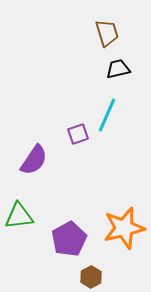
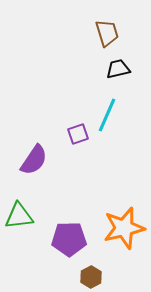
purple pentagon: rotated 28 degrees clockwise
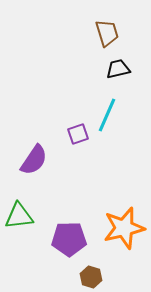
brown hexagon: rotated 15 degrees counterclockwise
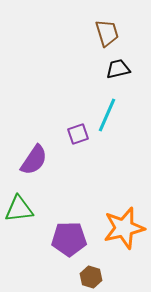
green triangle: moved 7 px up
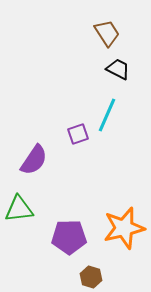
brown trapezoid: rotated 16 degrees counterclockwise
black trapezoid: rotated 40 degrees clockwise
purple pentagon: moved 2 px up
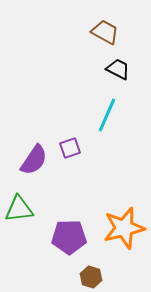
brown trapezoid: moved 2 px left, 1 px up; rotated 28 degrees counterclockwise
purple square: moved 8 px left, 14 px down
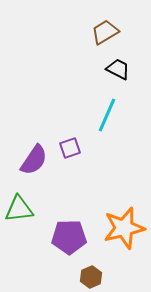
brown trapezoid: rotated 60 degrees counterclockwise
brown hexagon: rotated 20 degrees clockwise
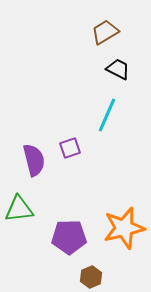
purple semicircle: rotated 48 degrees counterclockwise
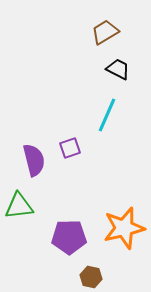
green triangle: moved 3 px up
brown hexagon: rotated 25 degrees counterclockwise
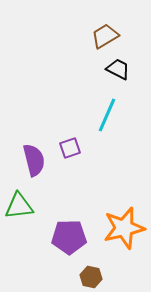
brown trapezoid: moved 4 px down
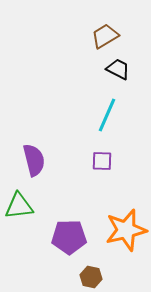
purple square: moved 32 px right, 13 px down; rotated 20 degrees clockwise
orange star: moved 2 px right, 2 px down
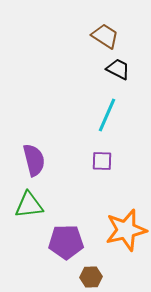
brown trapezoid: rotated 64 degrees clockwise
green triangle: moved 10 px right, 1 px up
purple pentagon: moved 3 px left, 5 px down
brown hexagon: rotated 15 degrees counterclockwise
